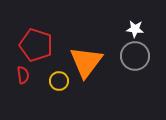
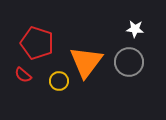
red pentagon: moved 1 px right, 2 px up
gray circle: moved 6 px left, 6 px down
red semicircle: rotated 138 degrees clockwise
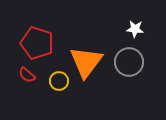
red semicircle: moved 4 px right
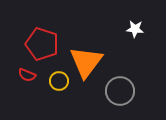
red pentagon: moved 5 px right, 1 px down
gray circle: moved 9 px left, 29 px down
red semicircle: rotated 18 degrees counterclockwise
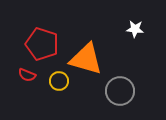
orange triangle: moved 3 px up; rotated 51 degrees counterclockwise
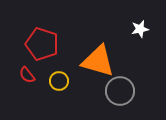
white star: moved 5 px right; rotated 18 degrees counterclockwise
orange triangle: moved 12 px right, 2 px down
red semicircle: rotated 30 degrees clockwise
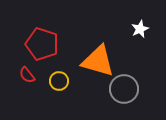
white star: rotated 12 degrees counterclockwise
gray circle: moved 4 px right, 2 px up
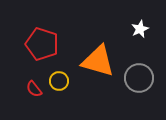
red semicircle: moved 7 px right, 14 px down
gray circle: moved 15 px right, 11 px up
